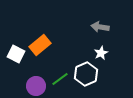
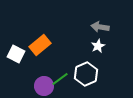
white star: moved 3 px left, 7 px up
purple circle: moved 8 px right
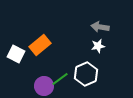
white star: rotated 16 degrees clockwise
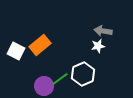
gray arrow: moved 3 px right, 4 px down
white square: moved 3 px up
white hexagon: moved 3 px left
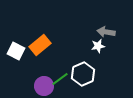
gray arrow: moved 3 px right, 1 px down
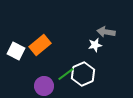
white star: moved 3 px left, 1 px up
green line: moved 6 px right, 5 px up
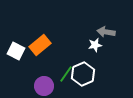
green line: rotated 18 degrees counterclockwise
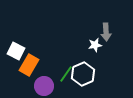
gray arrow: rotated 102 degrees counterclockwise
orange rectangle: moved 11 px left, 20 px down; rotated 20 degrees counterclockwise
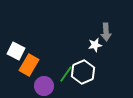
white hexagon: moved 2 px up
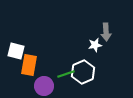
white square: rotated 12 degrees counterclockwise
orange rectangle: rotated 20 degrees counterclockwise
green line: rotated 36 degrees clockwise
